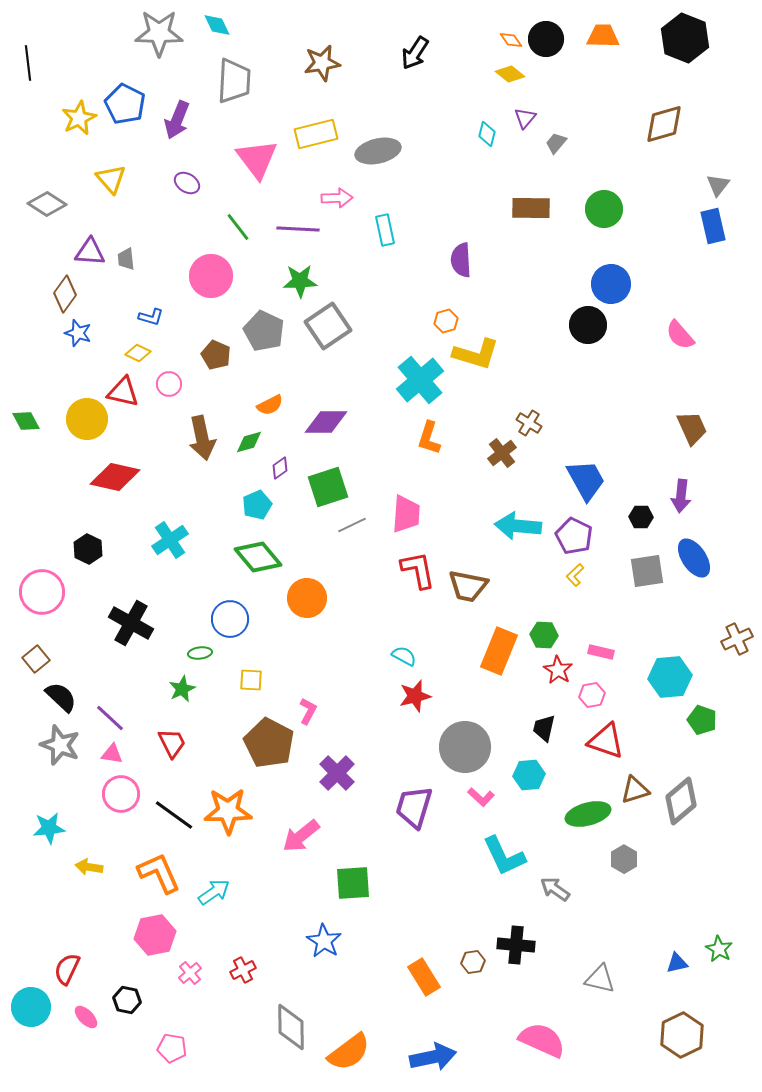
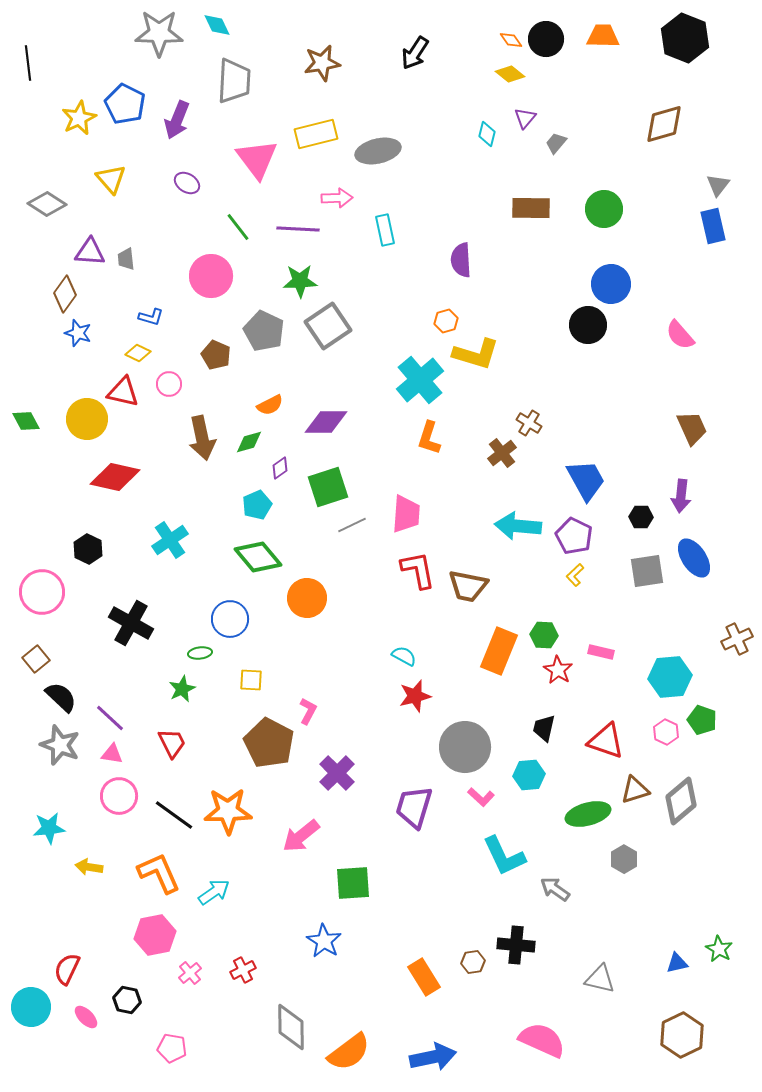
pink hexagon at (592, 695): moved 74 px right, 37 px down; rotated 25 degrees counterclockwise
pink circle at (121, 794): moved 2 px left, 2 px down
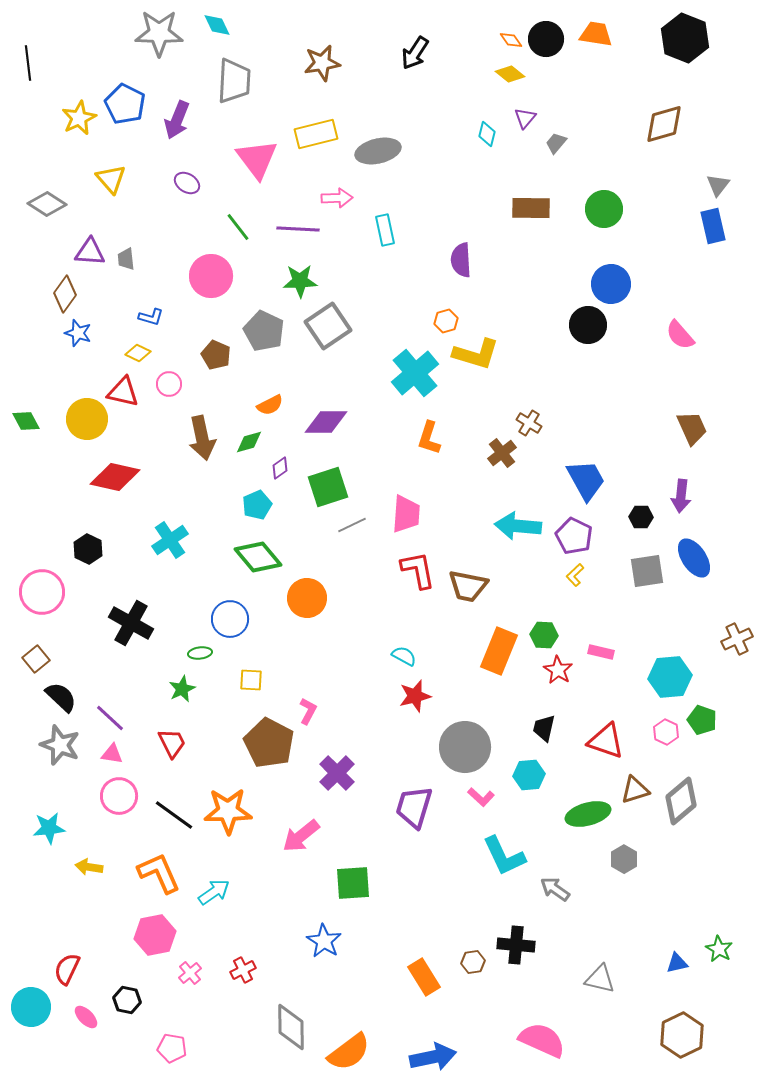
orange trapezoid at (603, 36): moved 7 px left, 2 px up; rotated 8 degrees clockwise
cyan cross at (420, 380): moved 5 px left, 7 px up
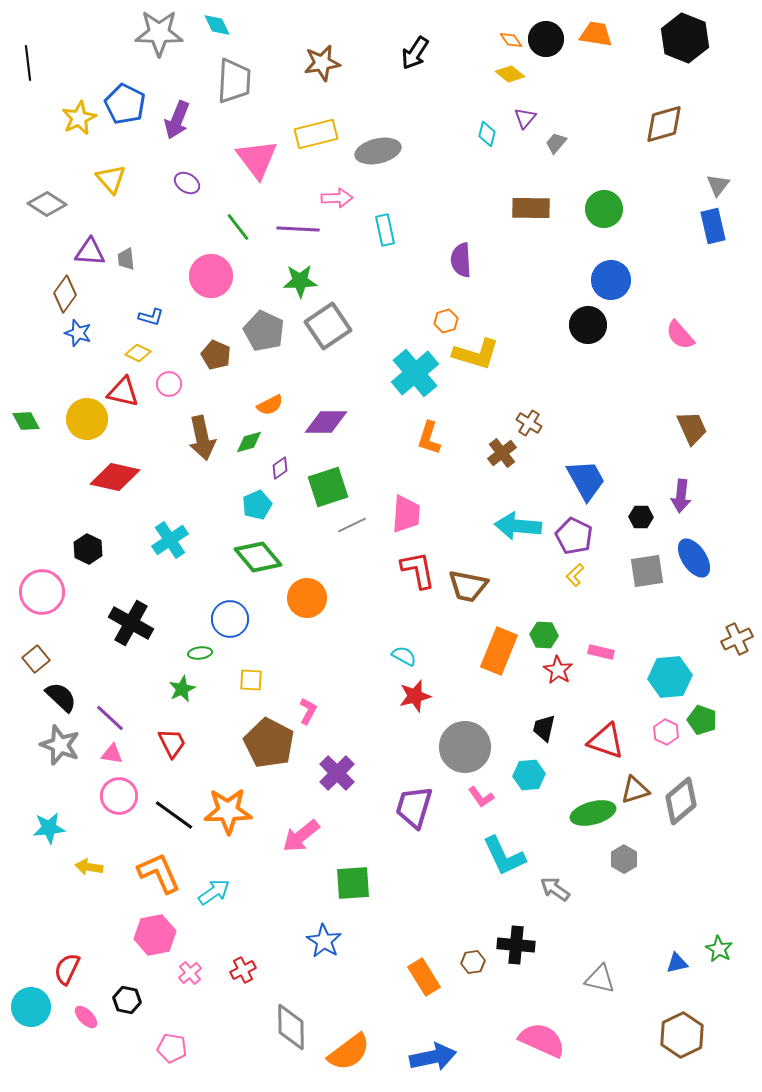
blue circle at (611, 284): moved 4 px up
pink L-shape at (481, 797): rotated 12 degrees clockwise
green ellipse at (588, 814): moved 5 px right, 1 px up
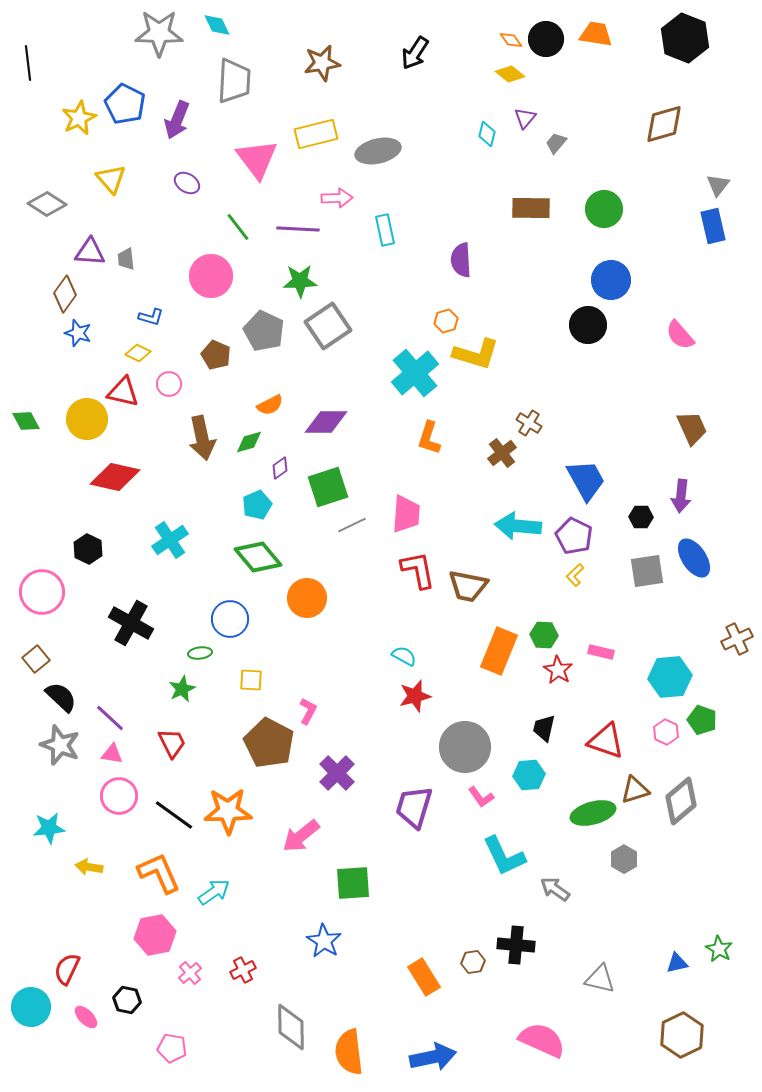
orange semicircle at (349, 1052): rotated 120 degrees clockwise
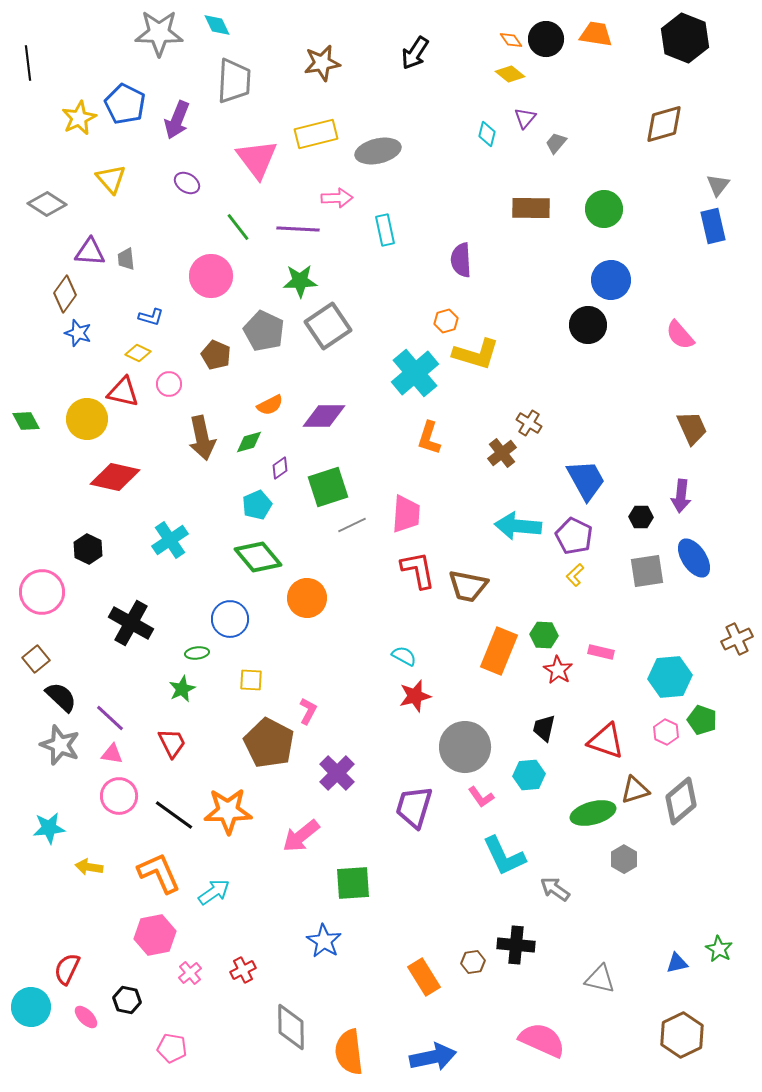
purple diamond at (326, 422): moved 2 px left, 6 px up
green ellipse at (200, 653): moved 3 px left
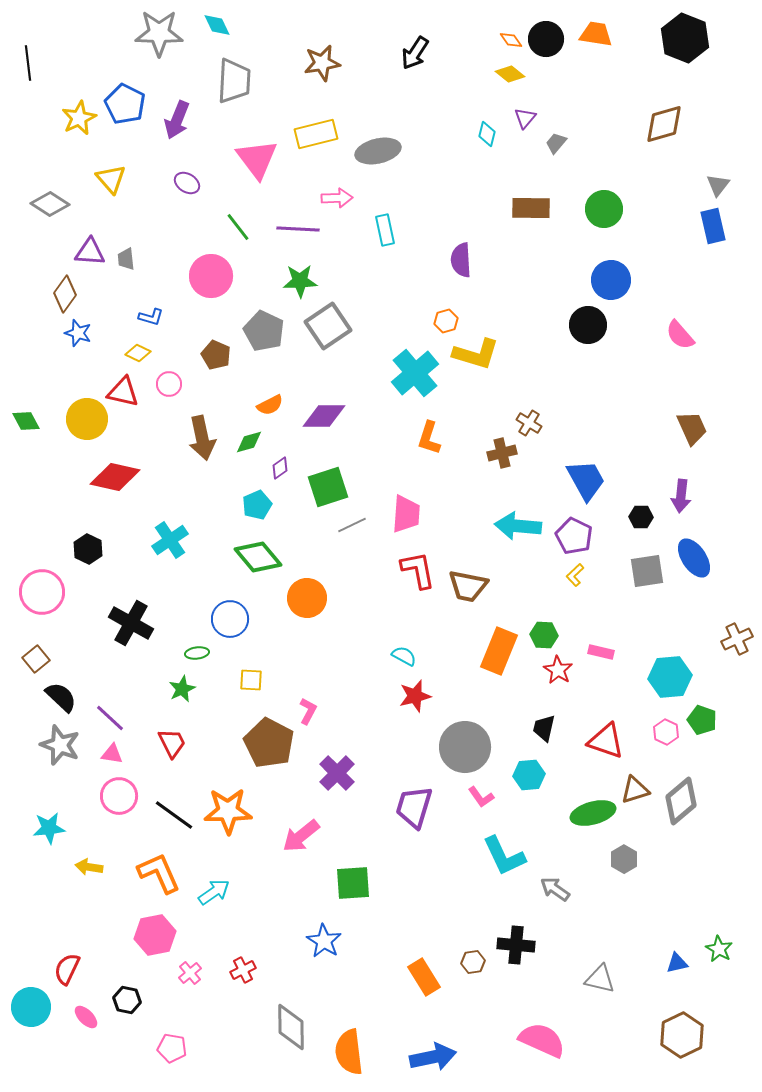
gray diamond at (47, 204): moved 3 px right
brown cross at (502, 453): rotated 24 degrees clockwise
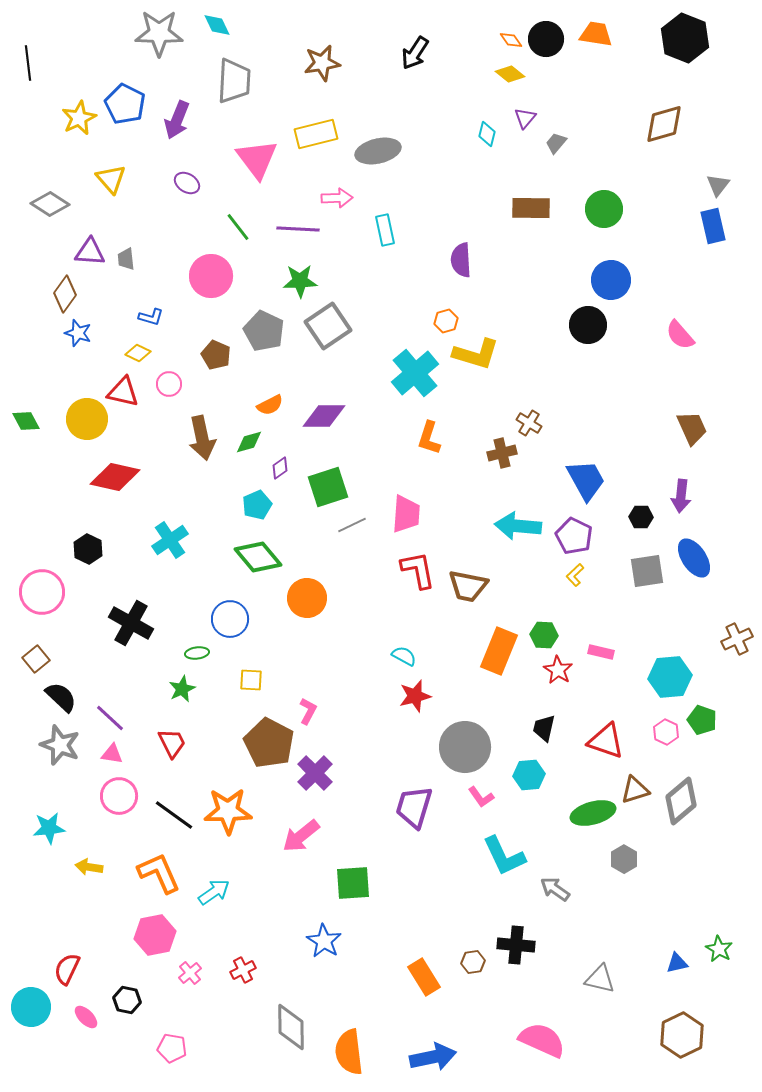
purple cross at (337, 773): moved 22 px left
